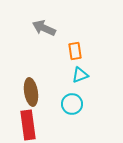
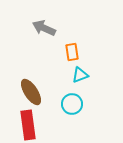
orange rectangle: moved 3 px left, 1 px down
brown ellipse: rotated 24 degrees counterclockwise
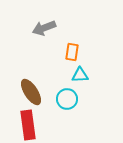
gray arrow: rotated 45 degrees counterclockwise
orange rectangle: rotated 18 degrees clockwise
cyan triangle: rotated 18 degrees clockwise
cyan circle: moved 5 px left, 5 px up
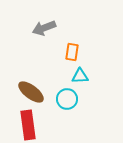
cyan triangle: moved 1 px down
brown ellipse: rotated 20 degrees counterclockwise
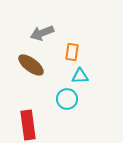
gray arrow: moved 2 px left, 5 px down
brown ellipse: moved 27 px up
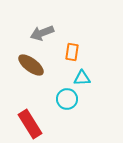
cyan triangle: moved 2 px right, 2 px down
red rectangle: moved 2 px right, 1 px up; rotated 24 degrees counterclockwise
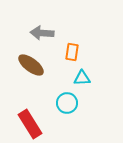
gray arrow: rotated 25 degrees clockwise
cyan circle: moved 4 px down
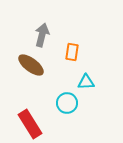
gray arrow: moved 2 px down; rotated 100 degrees clockwise
cyan triangle: moved 4 px right, 4 px down
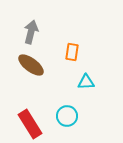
gray arrow: moved 11 px left, 3 px up
cyan circle: moved 13 px down
